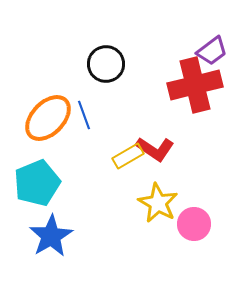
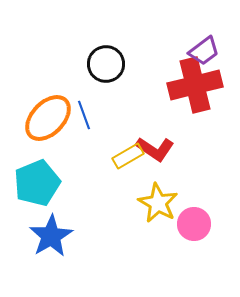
purple trapezoid: moved 8 px left
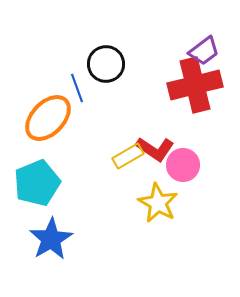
blue line: moved 7 px left, 27 px up
pink circle: moved 11 px left, 59 px up
blue star: moved 3 px down
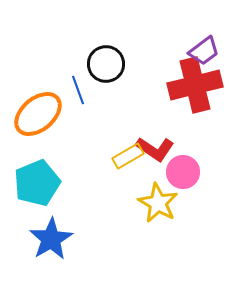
blue line: moved 1 px right, 2 px down
orange ellipse: moved 10 px left, 4 px up; rotated 6 degrees clockwise
pink circle: moved 7 px down
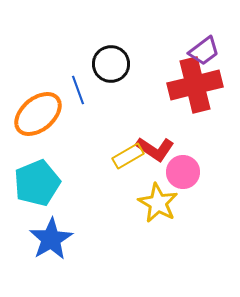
black circle: moved 5 px right
